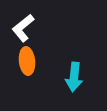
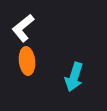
cyan arrow: rotated 12 degrees clockwise
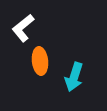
orange ellipse: moved 13 px right
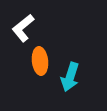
cyan arrow: moved 4 px left
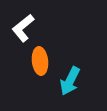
cyan arrow: moved 4 px down; rotated 8 degrees clockwise
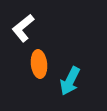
orange ellipse: moved 1 px left, 3 px down
